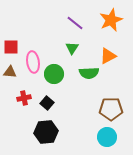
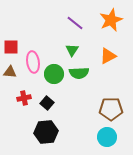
green triangle: moved 2 px down
green semicircle: moved 10 px left
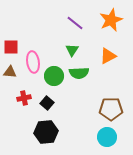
green circle: moved 2 px down
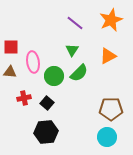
green semicircle: rotated 42 degrees counterclockwise
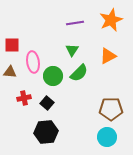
purple line: rotated 48 degrees counterclockwise
red square: moved 1 px right, 2 px up
green circle: moved 1 px left
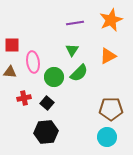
green circle: moved 1 px right, 1 px down
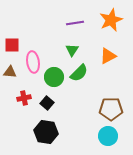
black hexagon: rotated 15 degrees clockwise
cyan circle: moved 1 px right, 1 px up
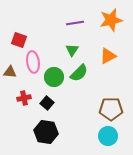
orange star: rotated 10 degrees clockwise
red square: moved 7 px right, 5 px up; rotated 21 degrees clockwise
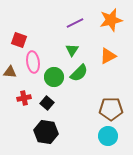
purple line: rotated 18 degrees counterclockwise
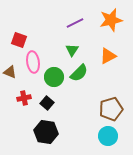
brown triangle: rotated 16 degrees clockwise
brown pentagon: rotated 15 degrees counterclockwise
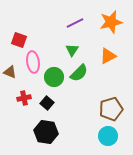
orange star: moved 2 px down
